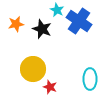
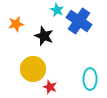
black star: moved 2 px right, 7 px down
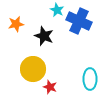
blue cross: rotated 10 degrees counterclockwise
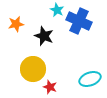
cyan ellipse: rotated 70 degrees clockwise
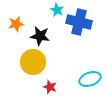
blue cross: moved 1 px down; rotated 10 degrees counterclockwise
black star: moved 4 px left; rotated 12 degrees counterclockwise
yellow circle: moved 7 px up
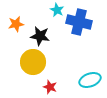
cyan ellipse: moved 1 px down
